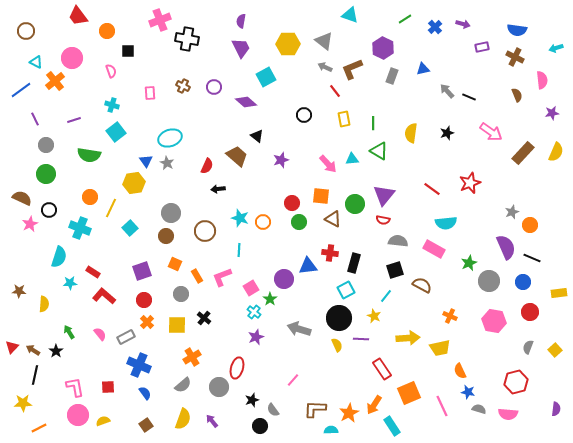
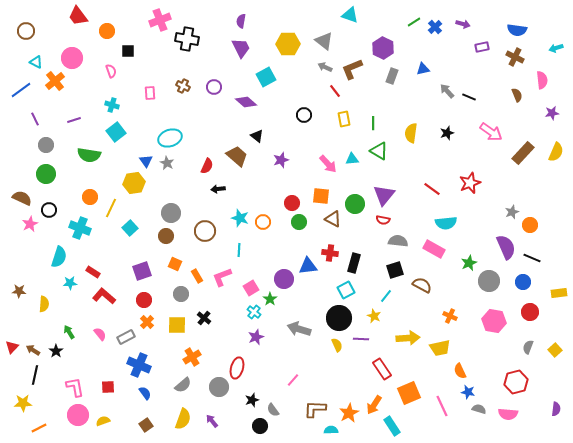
green line at (405, 19): moved 9 px right, 3 px down
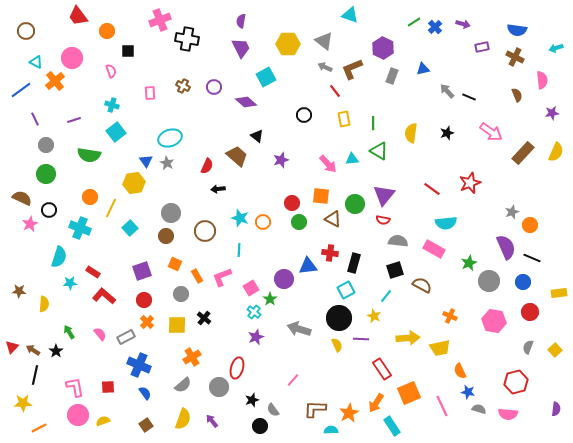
orange arrow at (374, 405): moved 2 px right, 2 px up
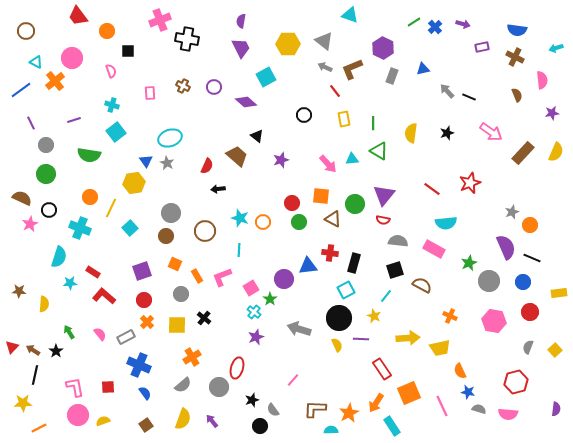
purple line at (35, 119): moved 4 px left, 4 px down
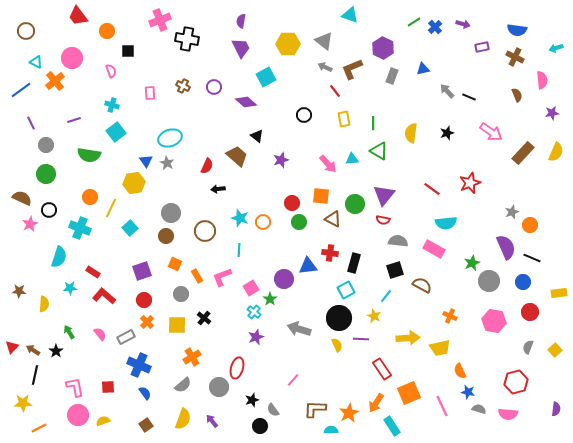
green star at (469, 263): moved 3 px right
cyan star at (70, 283): moved 5 px down
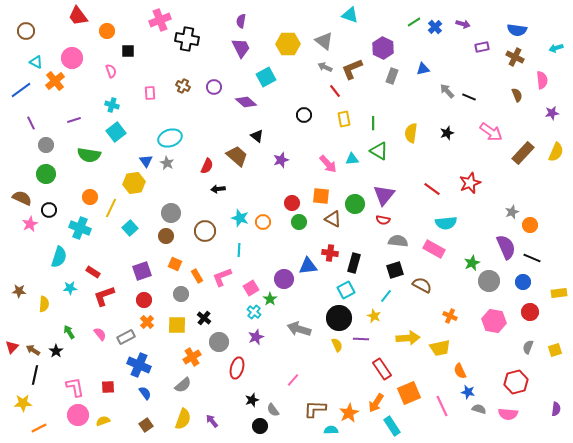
red L-shape at (104, 296): rotated 60 degrees counterclockwise
yellow square at (555, 350): rotated 24 degrees clockwise
gray circle at (219, 387): moved 45 px up
